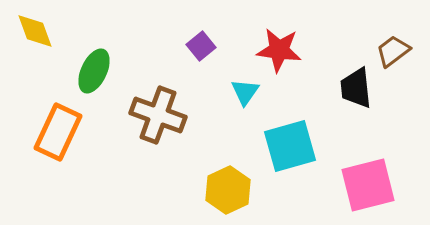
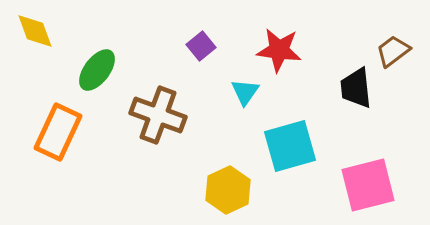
green ellipse: moved 3 px right, 1 px up; rotated 12 degrees clockwise
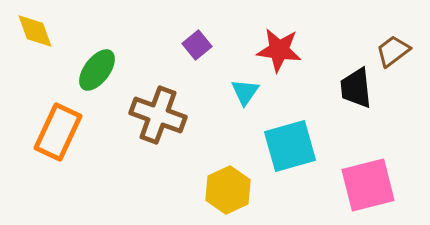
purple square: moved 4 px left, 1 px up
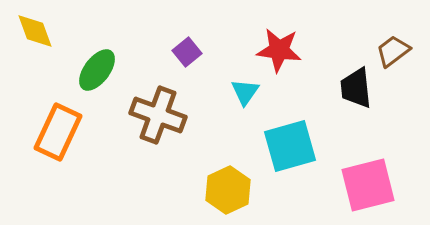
purple square: moved 10 px left, 7 px down
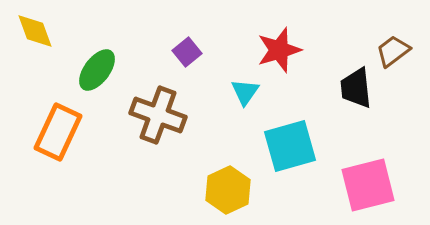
red star: rotated 24 degrees counterclockwise
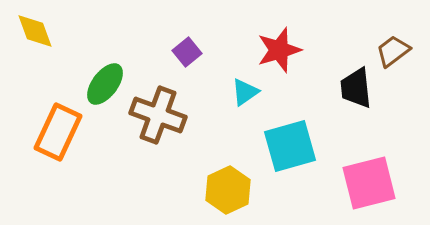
green ellipse: moved 8 px right, 14 px down
cyan triangle: rotated 20 degrees clockwise
pink square: moved 1 px right, 2 px up
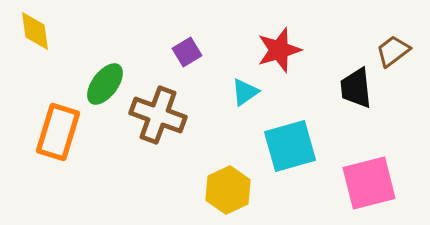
yellow diamond: rotated 12 degrees clockwise
purple square: rotated 8 degrees clockwise
orange rectangle: rotated 8 degrees counterclockwise
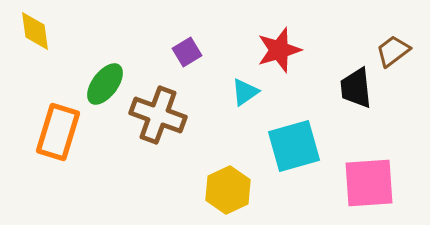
cyan square: moved 4 px right
pink square: rotated 10 degrees clockwise
